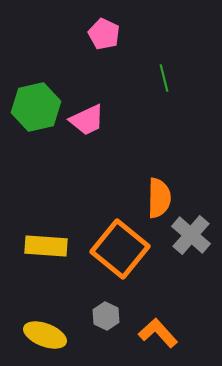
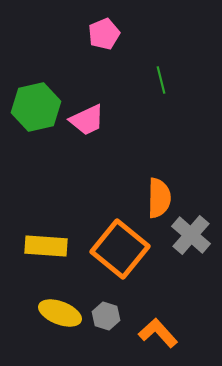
pink pentagon: rotated 24 degrees clockwise
green line: moved 3 px left, 2 px down
gray hexagon: rotated 8 degrees counterclockwise
yellow ellipse: moved 15 px right, 22 px up
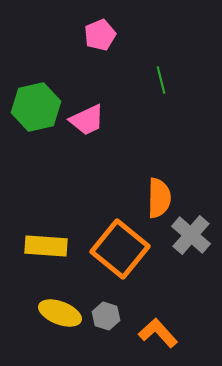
pink pentagon: moved 4 px left, 1 px down
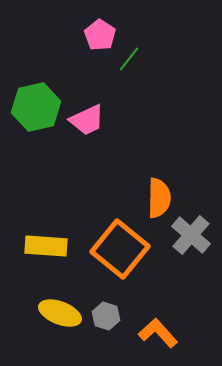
pink pentagon: rotated 16 degrees counterclockwise
green line: moved 32 px left, 21 px up; rotated 52 degrees clockwise
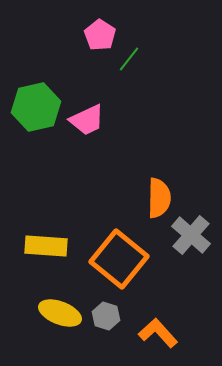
orange square: moved 1 px left, 10 px down
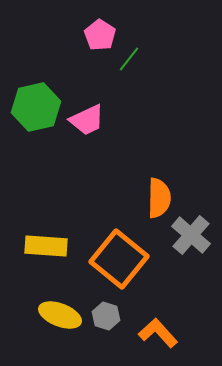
yellow ellipse: moved 2 px down
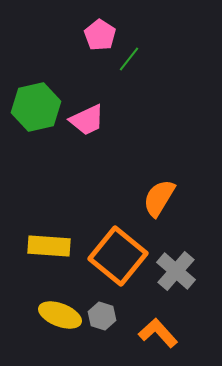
orange semicircle: rotated 150 degrees counterclockwise
gray cross: moved 15 px left, 36 px down
yellow rectangle: moved 3 px right
orange square: moved 1 px left, 3 px up
gray hexagon: moved 4 px left
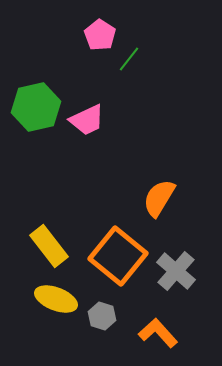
yellow rectangle: rotated 48 degrees clockwise
yellow ellipse: moved 4 px left, 16 px up
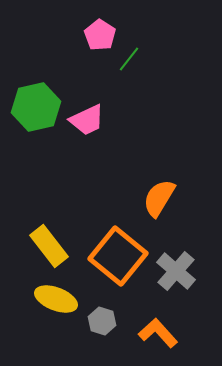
gray hexagon: moved 5 px down
